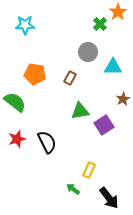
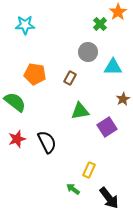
purple square: moved 3 px right, 2 px down
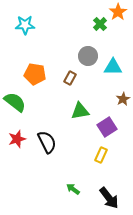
gray circle: moved 4 px down
yellow rectangle: moved 12 px right, 15 px up
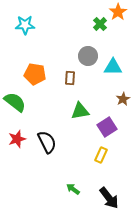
brown rectangle: rotated 24 degrees counterclockwise
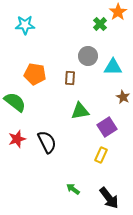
brown star: moved 2 px up; rotated 16 degrees counterclockwise
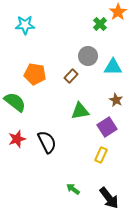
brown rectangle: moved 1 px right, 2 px up; rotated 40 degrees clockwise
brown star: moved 7 px left, 3 px down
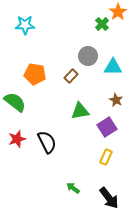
green cross: moved 2 px right
yellow rectangle: moved 5 px right, 2 px down
green arrow: moved 1 px up
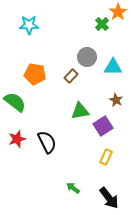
cyan star: moved 4 px right
gray circle: moved 1 px left, 1 px down
purple square: moved 4 px left, 1 px up
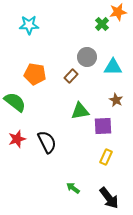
orange star: rotated 24 degrees clockwise
purple square: rotated 30 degrees clockwise
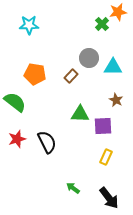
gray circle: moved 2 px right, 1 px down
green triangle: moved 3 px down; rotated 12 degrees clockwise
